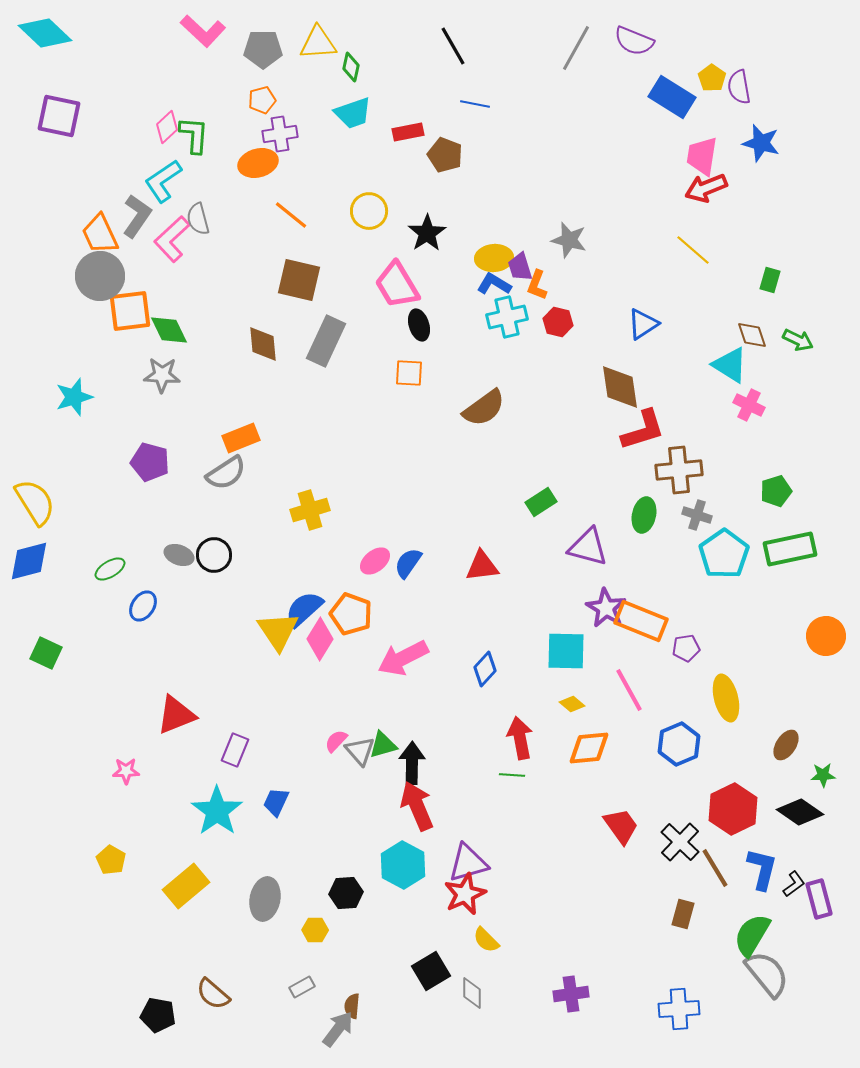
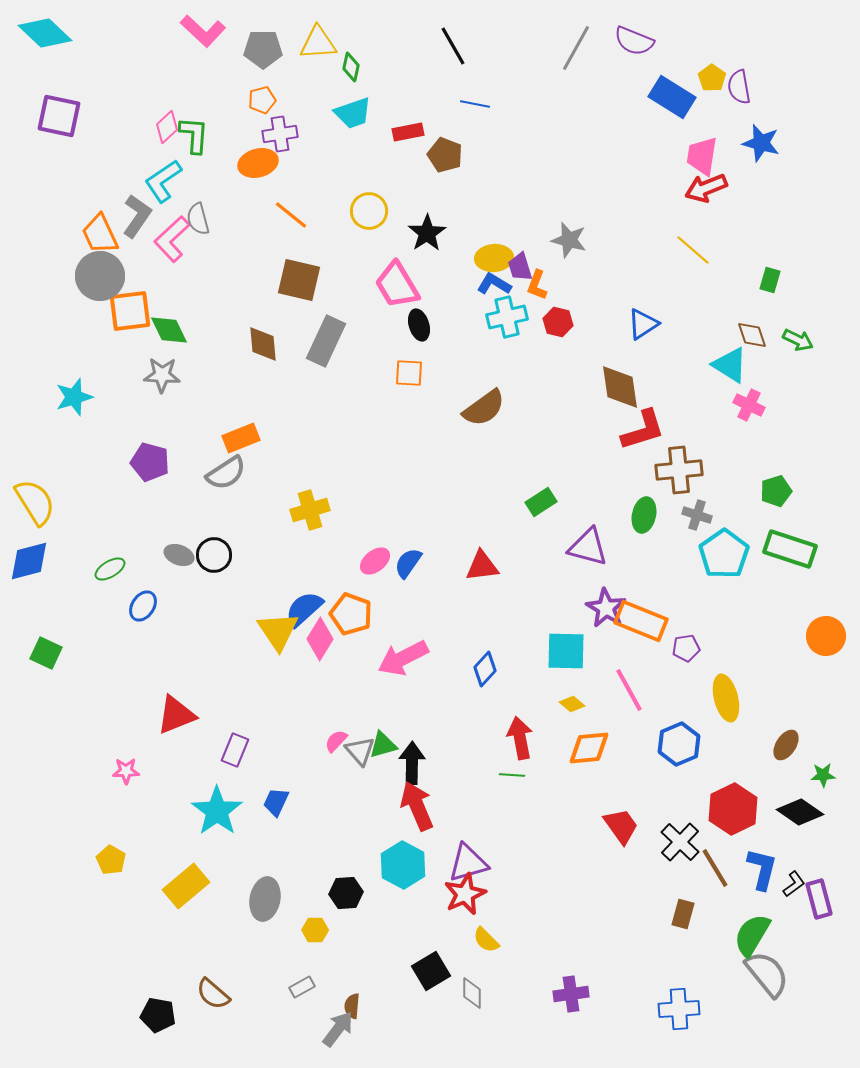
green rectangle at (790, 549): rotated 30 degrees clockwise
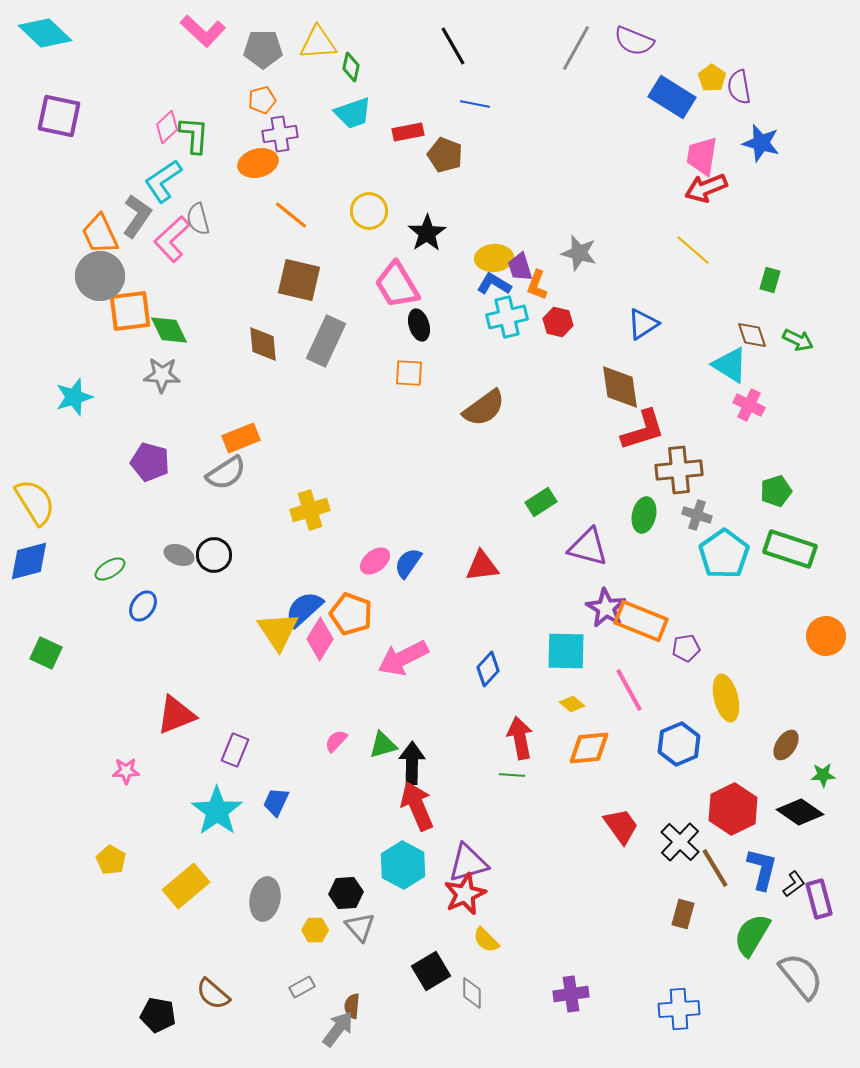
gray star at (569, 240): moved 10 px right, 13 px down
blue diamond at (485, 669): moved 3 px right
gray triangle at (360, 751): moved 176 px down
gray semicircle at (767, 974): moved 34 px right, 2 px down
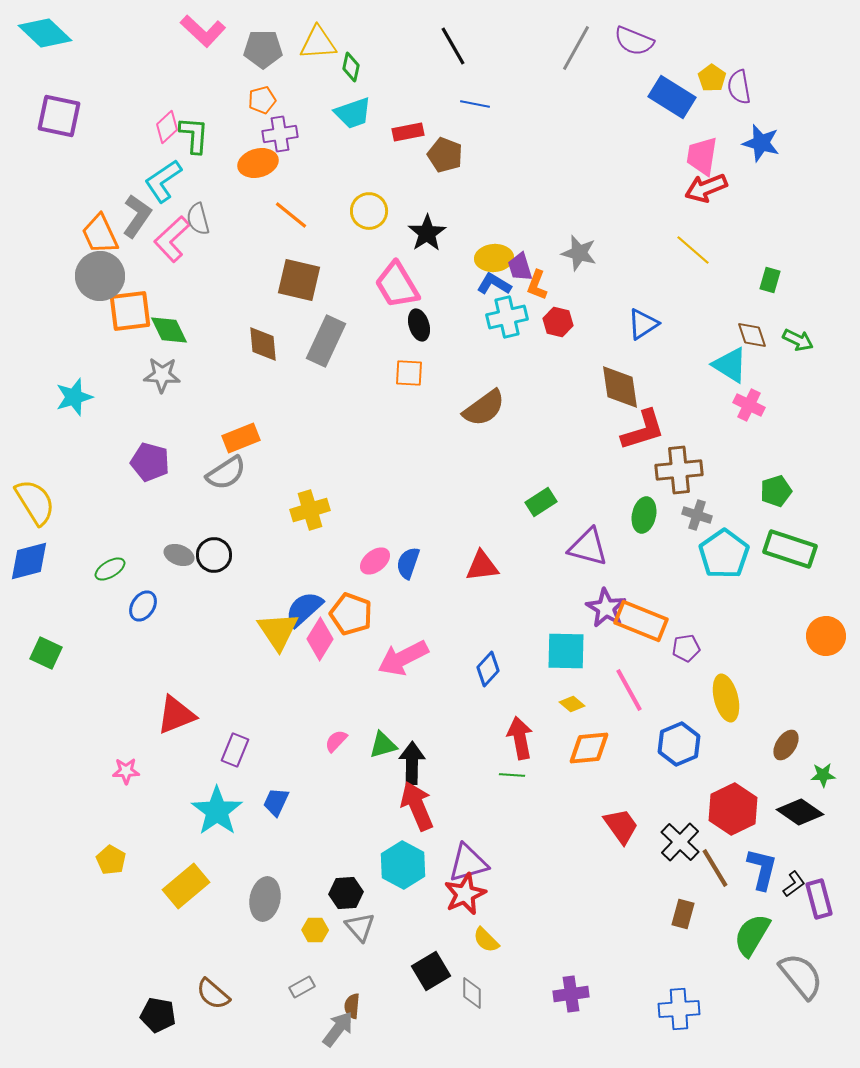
blue semicircle at (408, 563): rotated 16 degrees counterclockwise
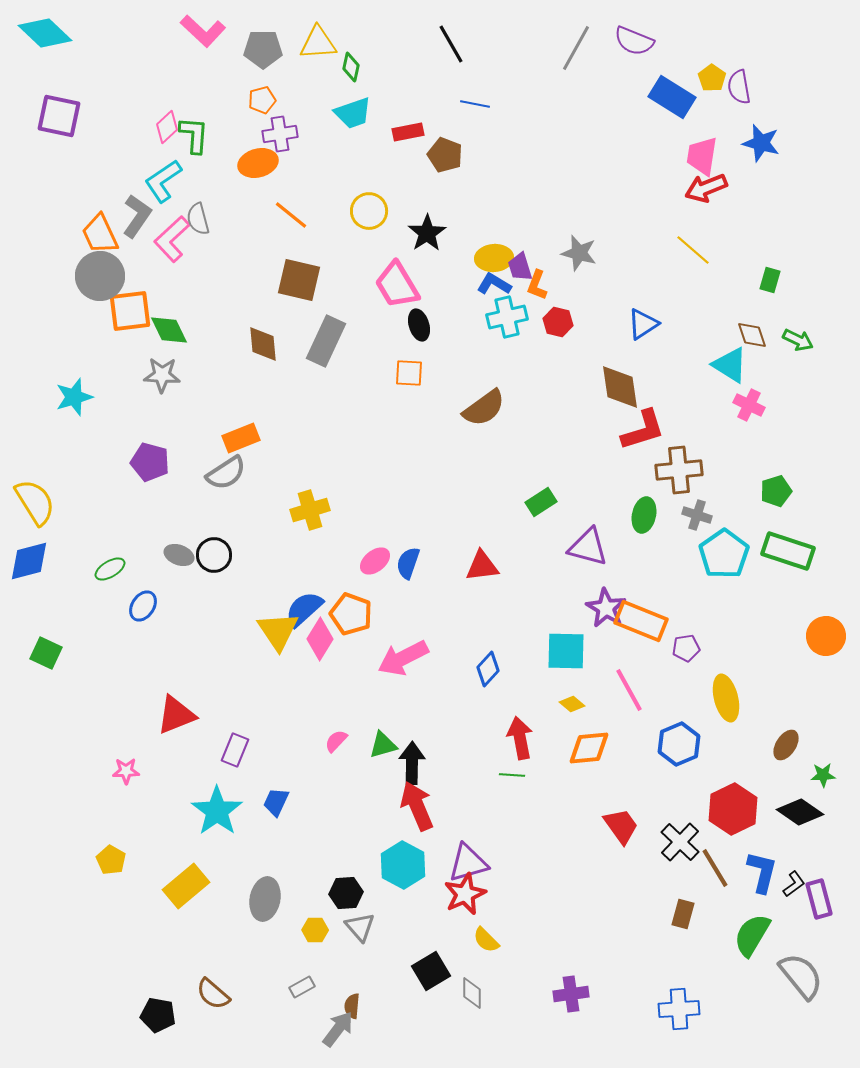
black line at (453, 46): moved 2 px left, 2 px up
green rectangle at (790, 549): moved 2 px left, 2 px down
blue L-shape at (762, 869): moved 3 px down
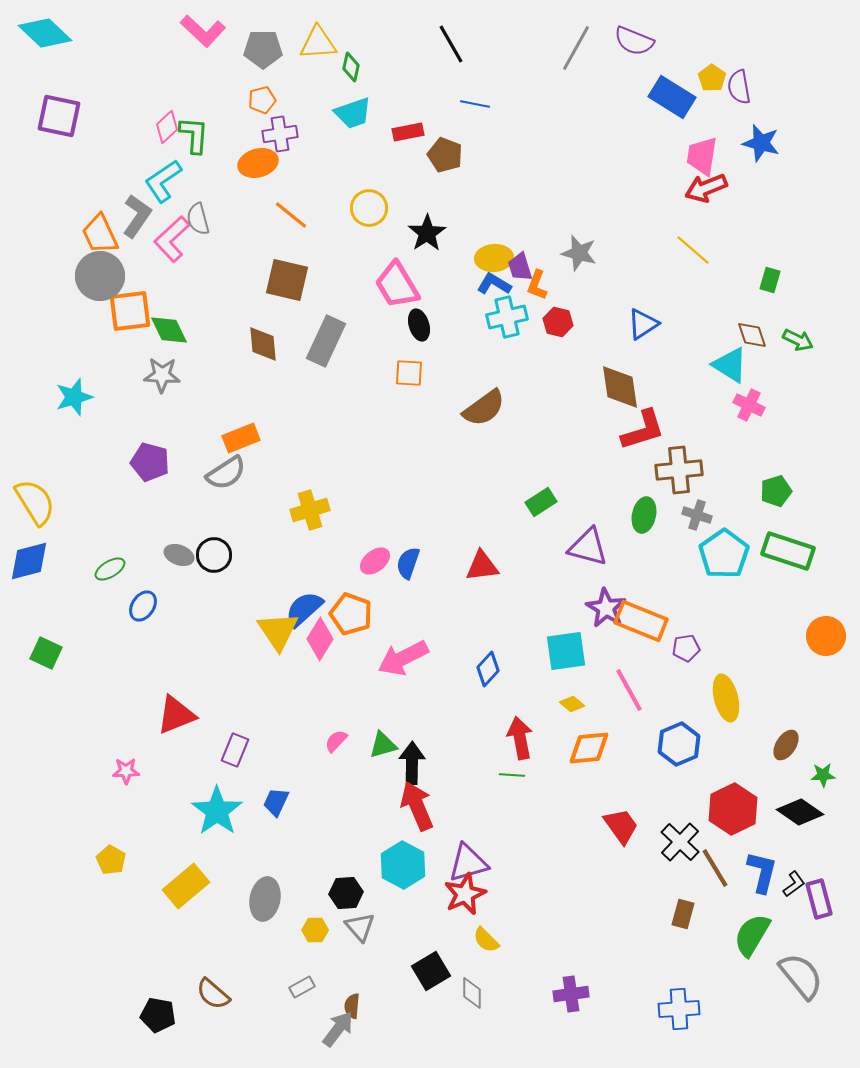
yellow circle at (369, 211): moved 3 px up
brown square at (299, 280): moved 12 px left
cyan square at (566, 651): rotated 9 degrees counterclockwise
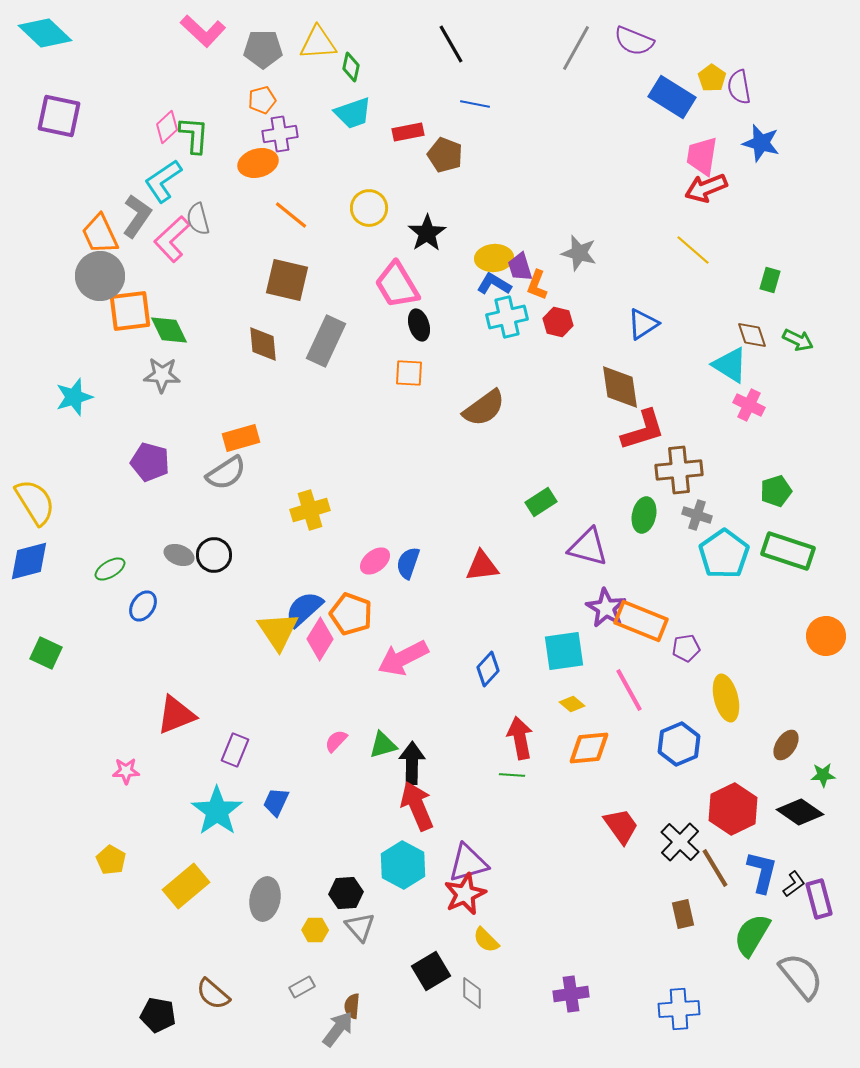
orange rectangle at (241, 438): rotated 6 degrees clockwise
cyan square at (566, 651): moved 2 px left
brown rectangle at (683, 914): rotated 28 degrees counterclockwise
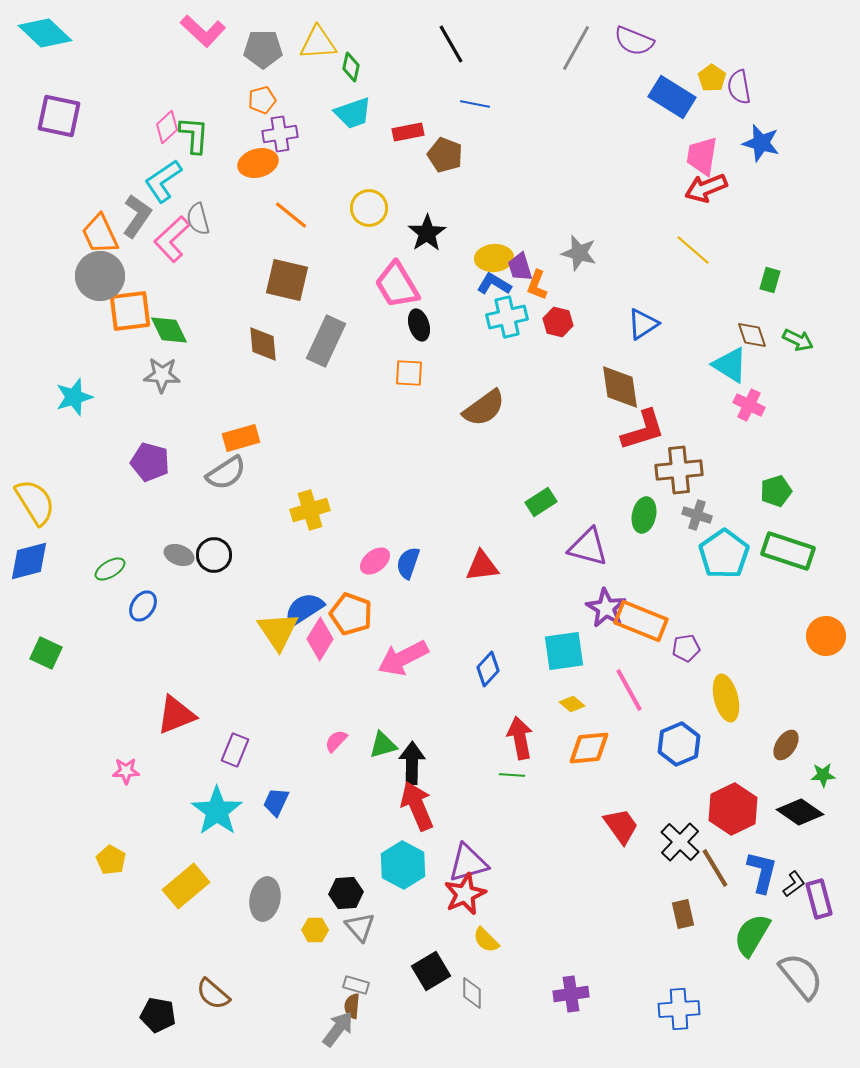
blue semicircle at (304, 609): rotated 9 degrees clockwise
gray rectangle at (302, 987): moved 54 px right, 2 px up; rotated 45 degrees clockwise
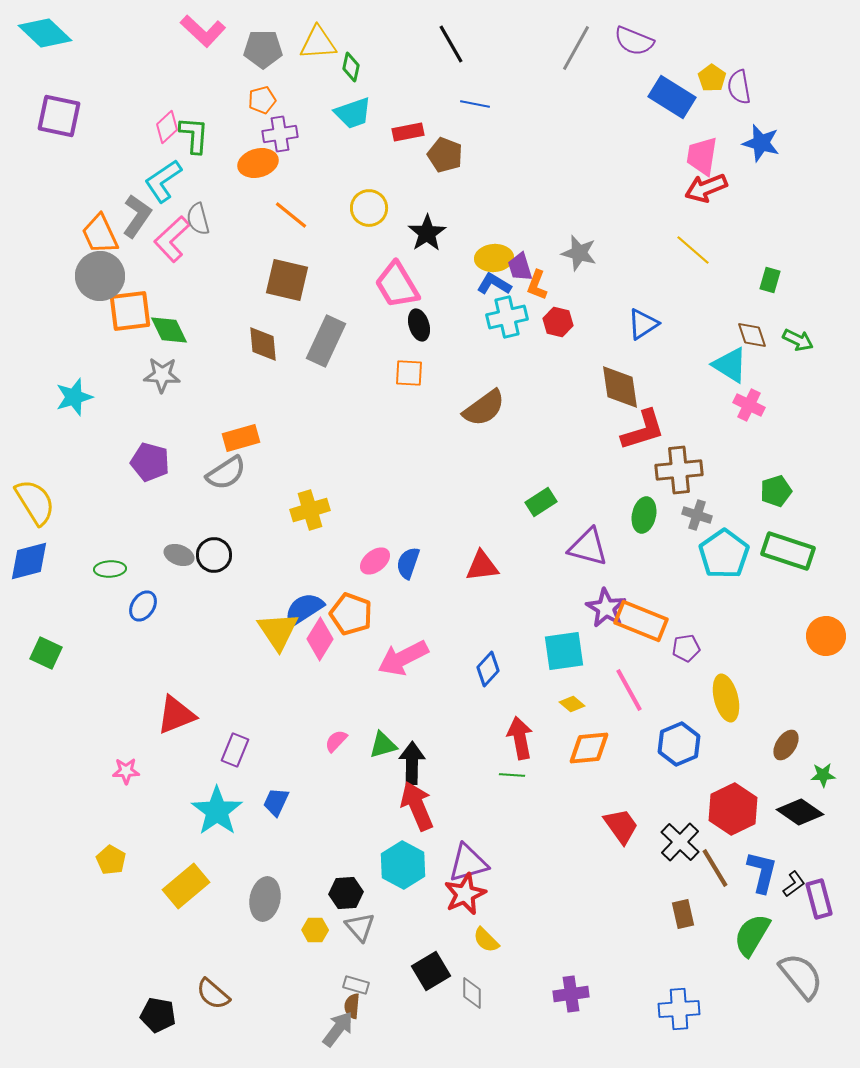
green ellipse at (110, 569): rotated 28 degrees clockwise
